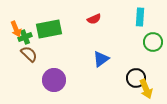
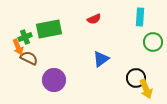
orange arrow: moved 2 px right, 18 px down
brown semicircle: moved 4 px down; rotated 18 degrees counterclockwise
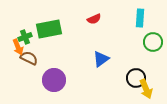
cyan rectangle: moved 1 px down
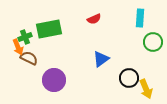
black circle: moved 7 px left
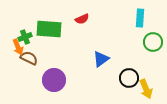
red semicircle: moved 12 px left
green rectangle: rotated 15 degrees clockwise
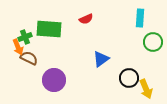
red semicircle: moved 4 px right
